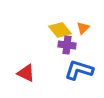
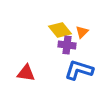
orange triangle: moved 1 px left, 4 px down
red triangle: rotated 18 degrees counterclockwise
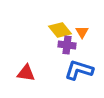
orange triangle: rotated 16 degrees counterclockwise
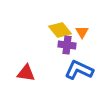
blue L-shape: rotated 8 degrees clockwise
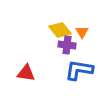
blue L-shape: rotated 16 degrees counterclockwise
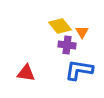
yellow diamond: moved 4 px up
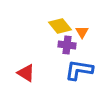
red triangle: rotated 24 degrees clockwise
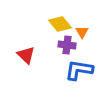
yellow diamond: moved 2 px up
red triangle: moved 18 px up; rotated 12 degrees clockwise
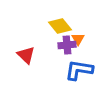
yellow diamond: moved 2 px down
orange triangle: moved 4 px left, 7 px down
purple cross: rotated 12 degrees counterclockwise
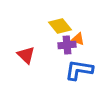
orange triangle: rotated 40 degrees counterclockwise
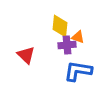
yellow diamond: rotated 45 degrees clockwise
orange triangle: moved 2 px up
blue L-shape: moved 1 px left, 1 px down
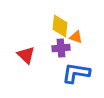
orange triangle: moved 2 px left
purple cross: moved 6 px left, 3 px down
blue L-shape: moved 2 px left, 2 px down
